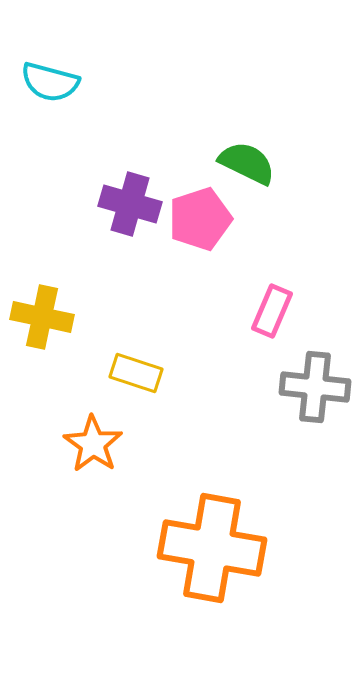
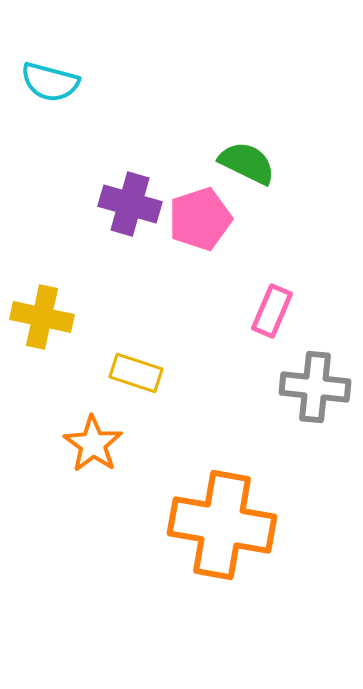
orange cross: moved 10 px right, 23 px up
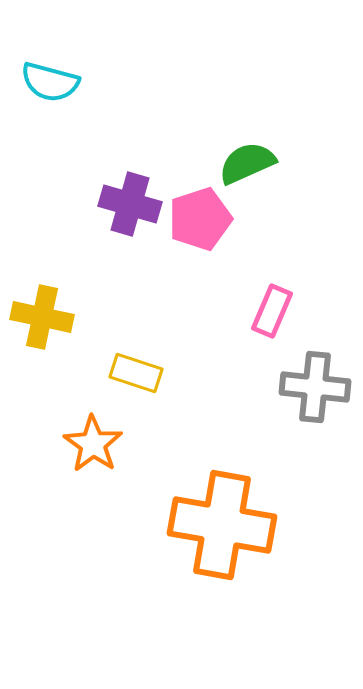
green semicircle: rotated 50 degrees counterclockwise
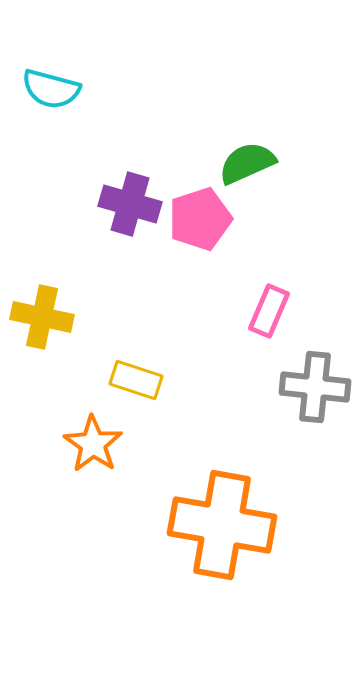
cyan semicircle: moved 1 px right, 7 px down
pink rectangle: moved 3 px left
yellow rectangle: moved 7 px down
